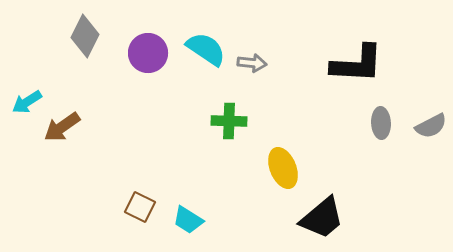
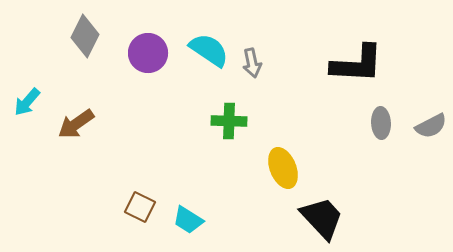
cyan semicircle: moved 3 px right, 1 px down
gray arrow: rotated 72 degrees clockwise
cyan arrow: rotated 16 degrees counterclockwise
brown arrow: moved 14 px right, 3 px up
black trapezoid: rotated 93 degrees counterclockwise
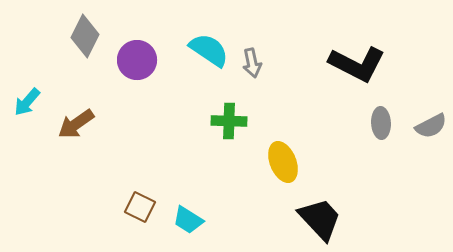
purple circle: moved 11 px left, 7 px down
black L-shape: rotated 24 degrees clockwise
yellow ellipse: moved 6 px up
black trapezoid: moved 2 px left, 1 px down
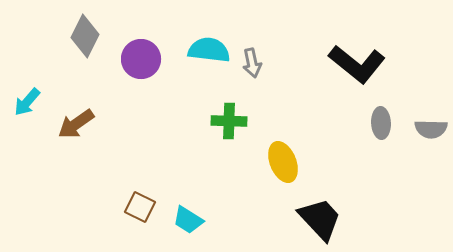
cyan semicircle: rotated 27 degrees counterclockwise
purple circle: moved 4 px right, 1 px up
black L-shape: rotated 12 degrees clockwise
gray semicircle: moved 3 px down; rotated 28 degrees clockwise
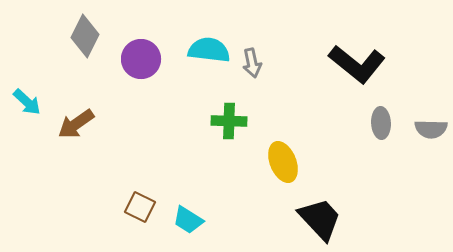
cyan arrow: rotated 88 degrees counterclockwise
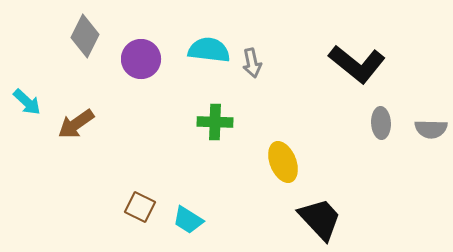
green cross: moved 14 px left, 1 px down
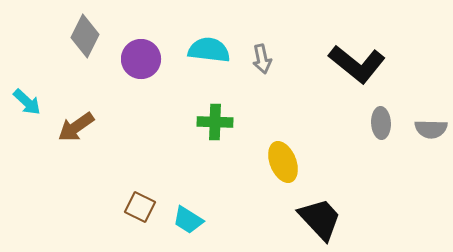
gray arrow: moved 10 px right, 4 px up
brown arrow: moved 3 px down
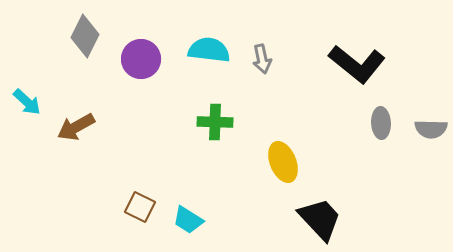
brown arrow: rotated 6 degrees clockwise
